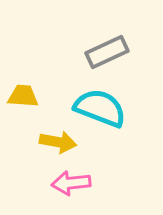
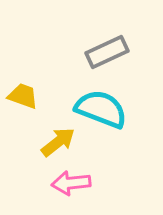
yellow trapezoid: rotated 16 degrees clockwise
cyan semicircle: moved 1 px right, 1 px down
yellow arrow: rotated 48 degrees counterclockwise
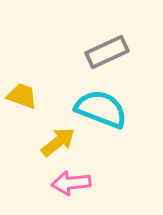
yellow trapezoid: moved 1 px left
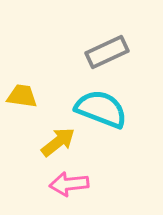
yellow trapezoid: rotated 12 degrees counterclockwise
pink arrow: moved 2 px left, 1 px down
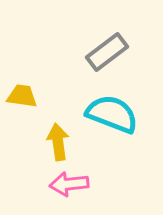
gray rectangle: rotated 12 degrees counterclockwise
cyan semicircle: moved 11 px right, 5 px down
yellow arrow: rotated 60 degrees counterclockwise
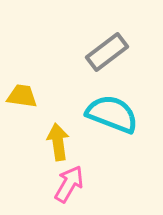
pink arrow: rotated 126 degrees clockwise
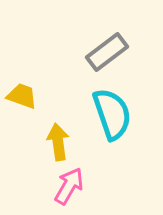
yellow trapezoid: rotated 12 degrees clockwise
cyan semicircle: rotated 50 degrees clockwise
pink arrow: moved 2 px down
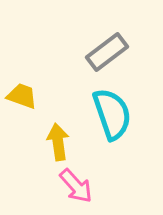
pink arrow: moved 7 px right; rotated 108 degrees clockwise
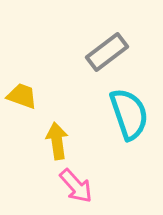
cyan semicircle: moved 17 px right
yellow arrow: moved 1 px left, 1 px up
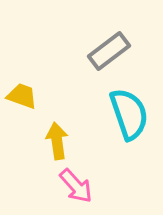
gray rectangle: moved 2 px right, 1 px up
